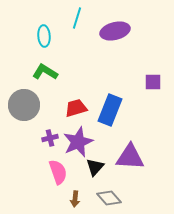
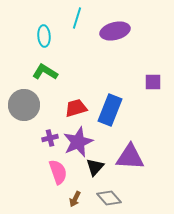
brown arrow: rotated 21 degrees clockwise
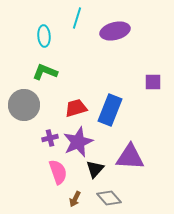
green L-shape: rotated 10 degrees counterclockwise
black triangle: moved 2 px down
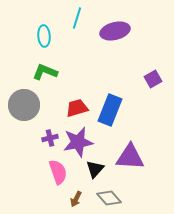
purple square: moved 3 px up; rotated 30 degrees counterclockwise
red trapezoid: moved 1 px right
purple star: rotated 12 degrees clockwise
brown arrow: moved 1 px right
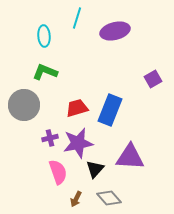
purple star: moved 1 px down
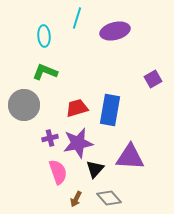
blue rectangle: rotated 12 degrees counterclockwise
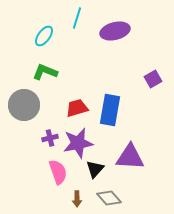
cyan ellipse: rotated 40 degrees clockwise
brown arrow: moved 1 px right; rotated 28 degrees counterclockwise
